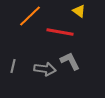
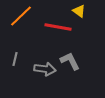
orange line: moved 9 px left
red line: moved 2 px left, 5 px up
gray line: moved 2 px right, 7 px up
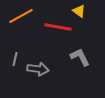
orange line: rotated 15 degrees clockwise
gray L-shape: moved 10 px right, 4 px up
gray arrow: moved 7 px left
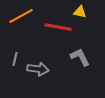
yellow triangle: moved 1 px right, 1 px down; rotated 24 degrees counterclockwise
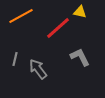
red line: moved 1 px down; rotated 52 degrees counterclockwise
gray arrow: rotated 135 degrees counterclockwise
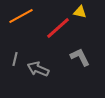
gray arrow: rotated 30 degrees counterclockwise
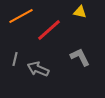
red line: moved 9 px left, 2 px down
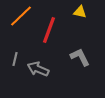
orange line: rotated 15 degrees counterclockwise
red line: rotated 28 degrees counterclockwise
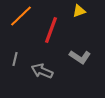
yellow triangle: moved 1 px left, 1 px up; rotated 32 degrees counterclockwise
red line: moved 2 px right
gray L-shape: rotated 150 degrees clockwise
gray arrow: moved 4 px right, 2 px down
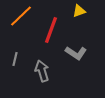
gray L-shape: moved 4 px left, 4 px up
gray arrow: rotated 50 degrees clockwise
